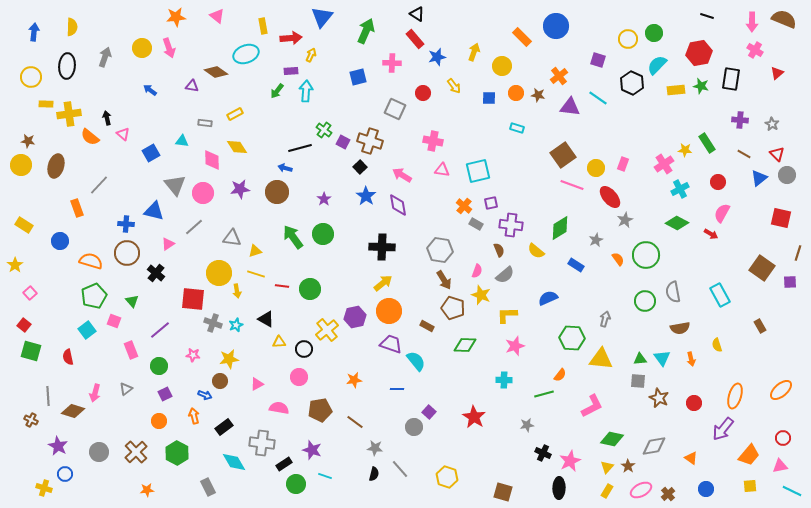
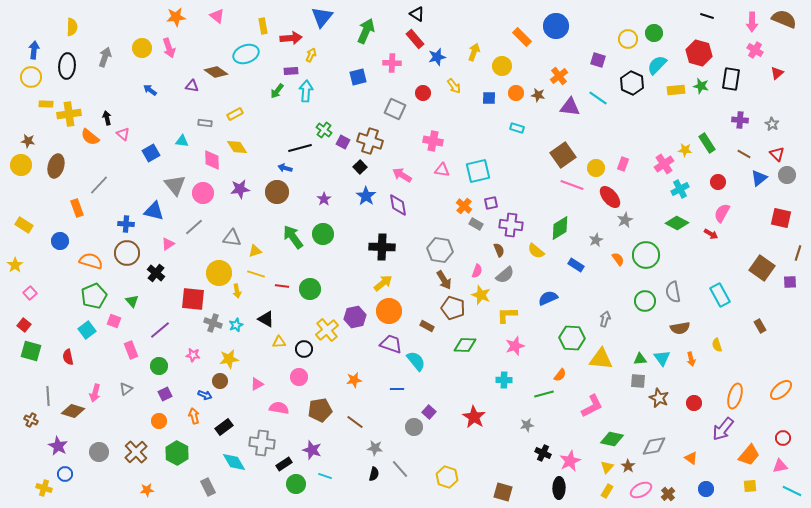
blue arrow at (34, 32): moved 18 px down
red hexagon at (699, 53): rotated 25 degrees clockwise
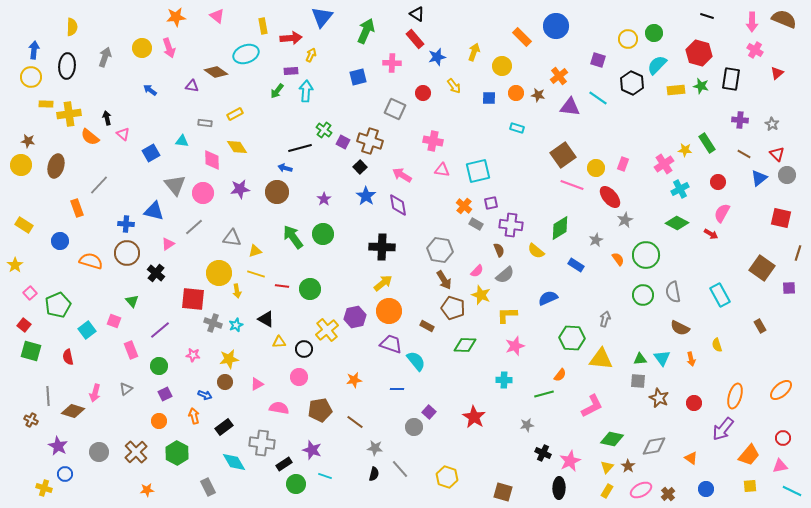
pink semicircle at (477, 271): rotated 24 degrees clockwise
purple square at (790, 282): moved 1 px left, 6 px down
green pentagon at (94, 296): moved 36 px left, 9 px down
green circle at (645, 301): moved 2 px left, 6 px up
brown semicircle at (680, 328): rotated 36 degrees clockwise
brown circle at (220, 381): moved 5 px right, 1 px down
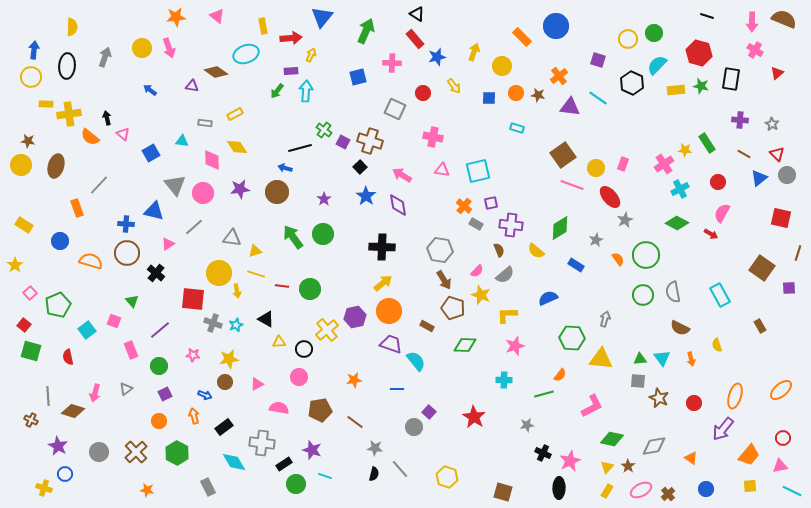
pink cross at (433, 141): moved 4 px up
orange star at (147, 490): rotated 16 degrees clockwise
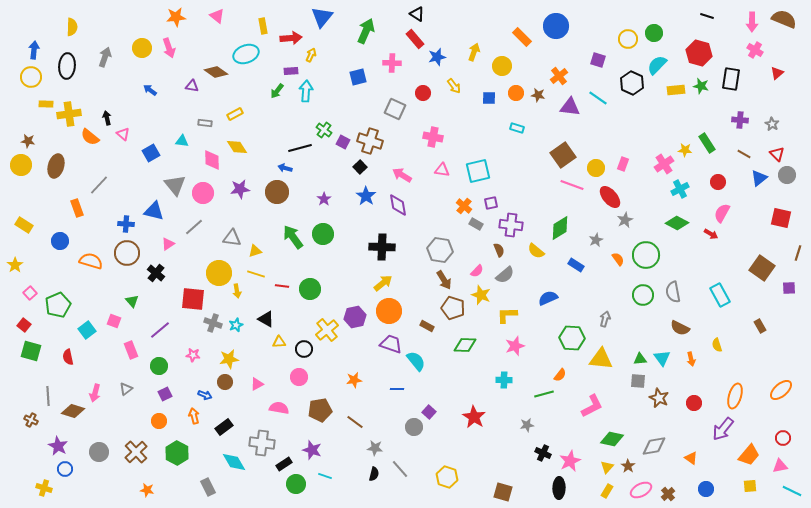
blue circle at (65, 474): moved 5 px up
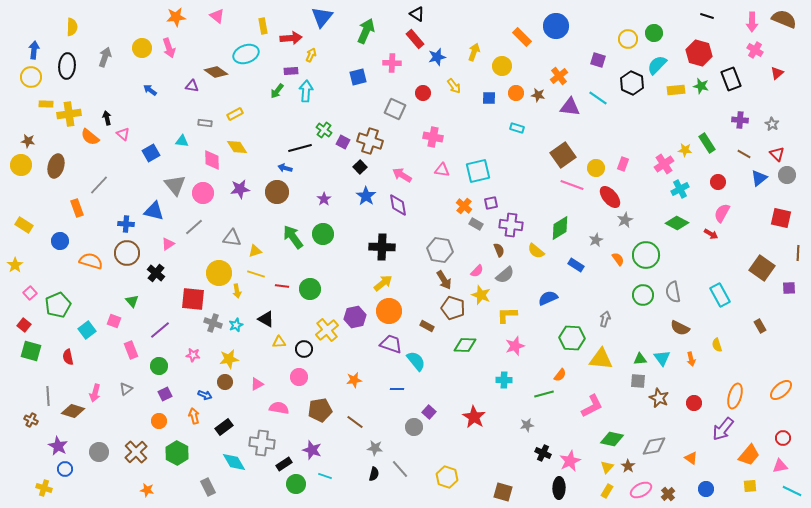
black rectangle at (731, 79): rotated 30 degrees counterclockwise
brown line at (798, 253): rotated 14 degrees counterclockwise
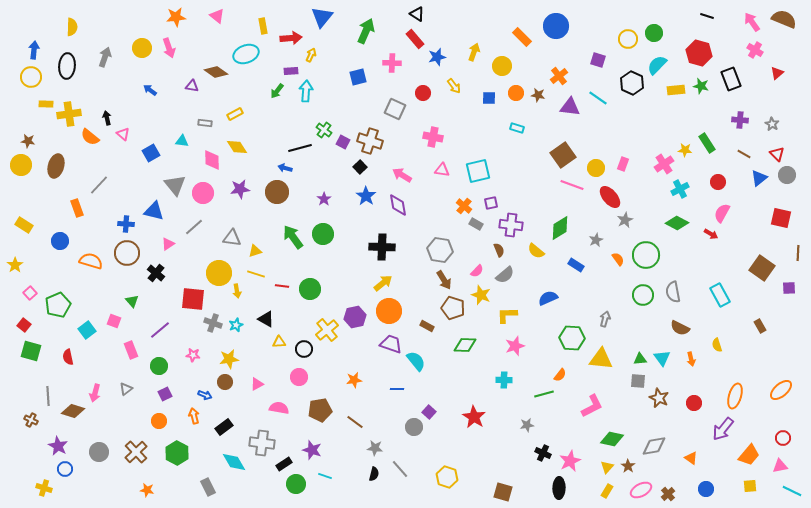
pink arrow at (752, 22): rotated 144 degrees clockwise
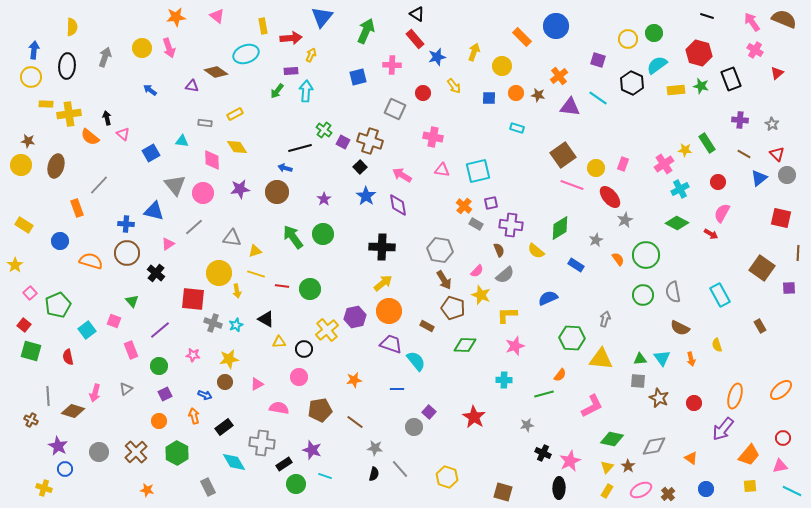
pink cross at (392, 63): moved 2 px down
cyan semicircle at (657, 65): rotated 10 degrees clockwise
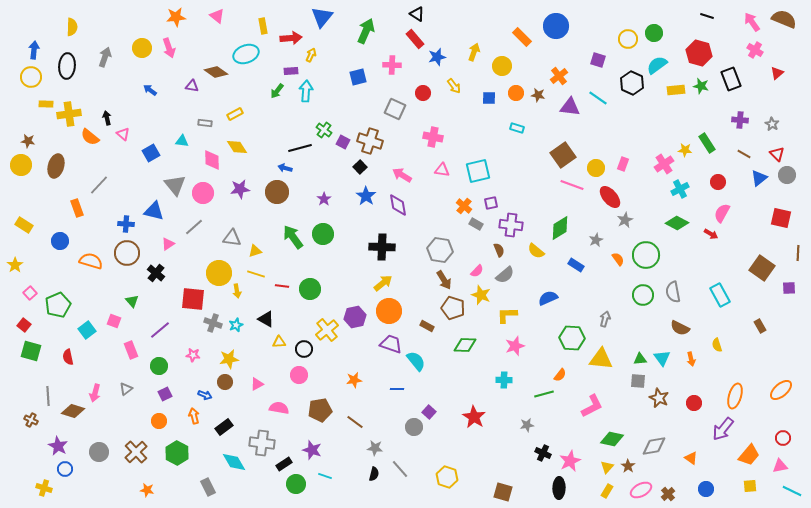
pink circle at (299, 377): moved 2 px up
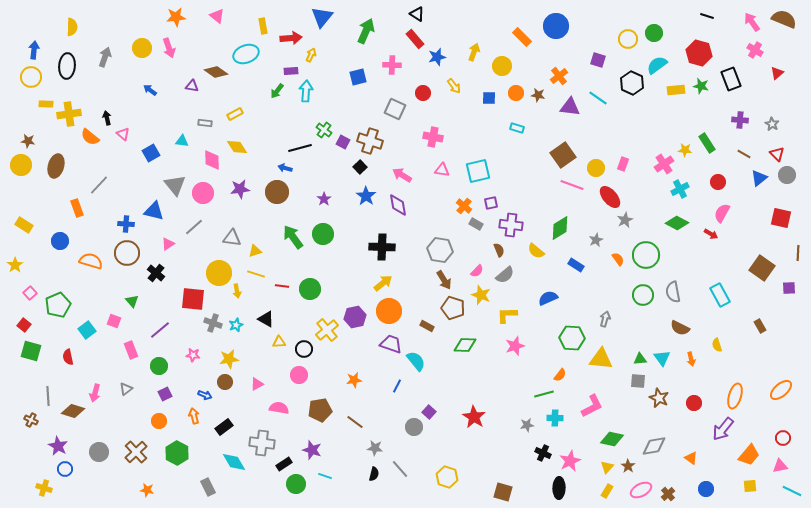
cyan cross at (504, 380): moved 51 px right, 38 px down
blue line at (397, 389): moved 3 px up; rotated 64 degrees counterclockwise
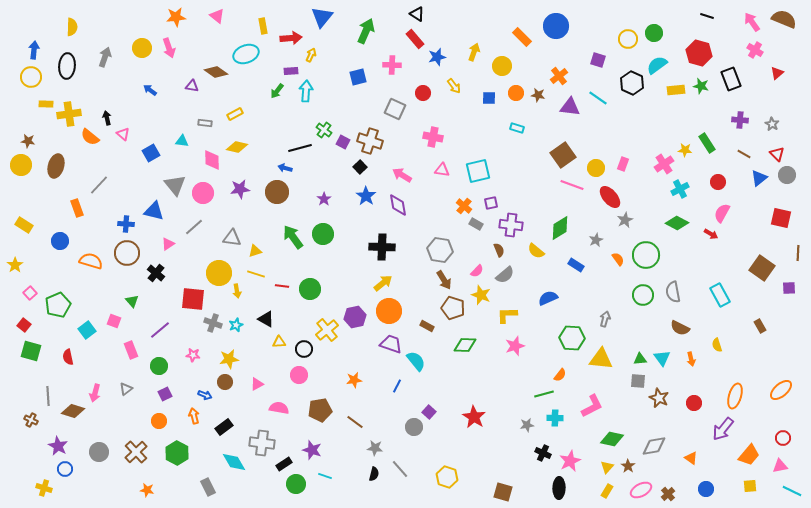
yellow diamond at (237, 147): rotated 45 degrees counterclockwise
